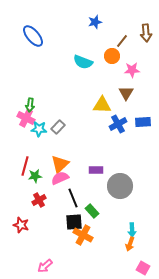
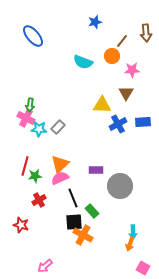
cyan arrow: moved 1 px right, 2 px down
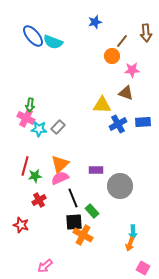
cyan semicircle: moved 30 px left, 20 px up
brown triangle: rotated 42 degrees counterclockwise
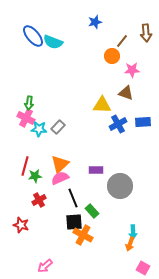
green arrow: moved 1 px left, 2 px up
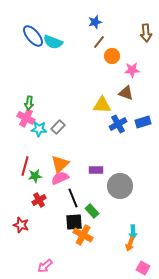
brown line: moved 23 px left, 1 px down
blue rectangle: rotated 14 degrees counterclockwise
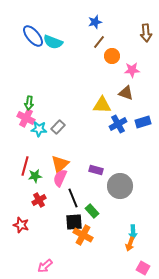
purple rectangle: rotated 16 degrees clockwise
pink semicircle: rotated 42 degrees counterclockwise
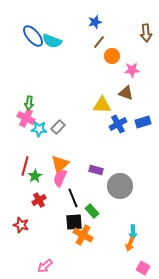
cyan semicircle: moved 1 px left, 1 px up
green star: rotated 24 degrees counterclockwise
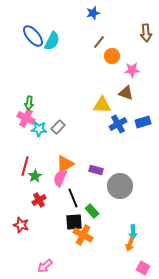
blue star: moved 2 px left, 9 px up
cyan semicircle: rotated 84 degrees counterclockwise
orange triangle: moved 5 px right; rotated 12 degrees clockwise
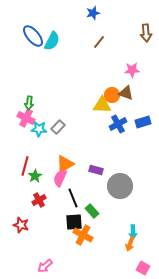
orange circle: moved 39 px down
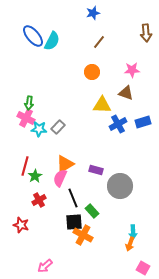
orange circle: moved 20 px left, 23 px up
